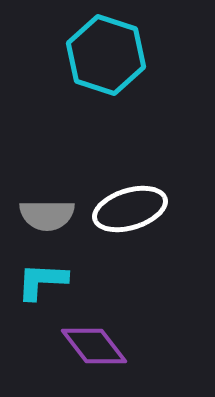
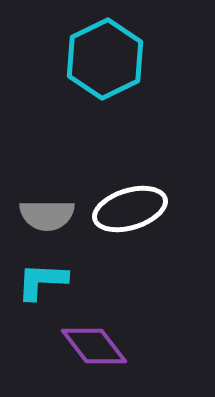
cyan hexagon: moved 1 px left, 4 px down; rotated 16 degrees clockwise
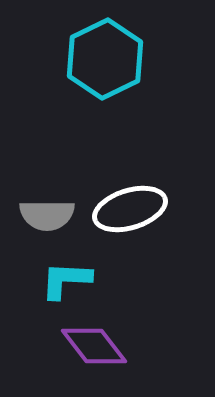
cyan L-shape: moved 24 px right, 1 px up
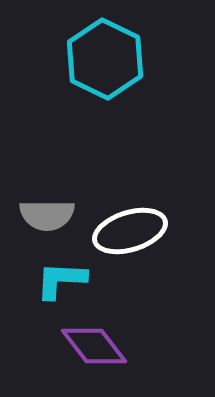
cyan hexagon: rotated 8 degrees counterclockwise
white ellipse: moved 22 px down
cyan L-shape: moved 5 px left
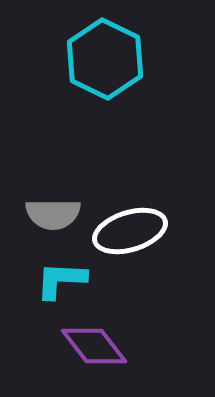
gray semicircle: moved 6 px right, 1 px up
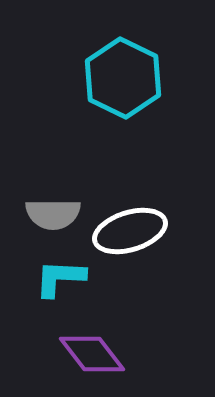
cyan hexagon: moved 18 px right, 19 px down
cyan L-shape: moved 1 px left, 2 px up
purple diamond: moved 2 px left, 8 px down
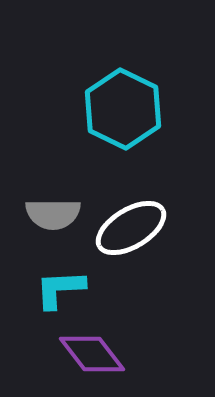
cyan hexagon: moved 31 px down
white ellipse: moved 1 px right, 3 px up; rotated 14 degrees counterclockwise
cyan L-shape: moved 11 px down; rotated 6 degrees counterclockwise
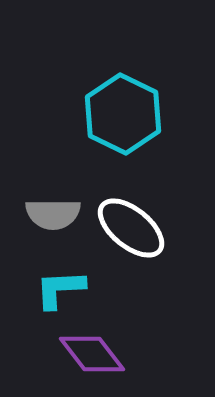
cyan hexagon: moved 5 px down
white ellipse: rotated 70 degrees clockwise
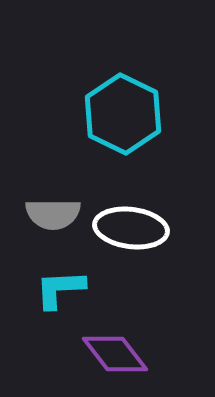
white ellipse: rotated 32 degrees counterclockwise
purple diamond: moved 23 px right
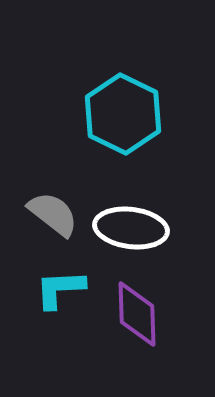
gray semicircle: rotated 142 degrees counterclockwise
purple diamond: moved 22 px right, 40 px up; rotated 36 degrees clockwise
